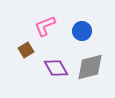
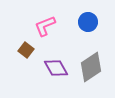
blue circle: moved 6 px right, 9 px up
brown square: rotated 21 degrees counterclockwise
gray diamond: moved 1 px right; rotated 20 degrees counterclockwise
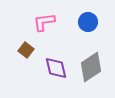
pink L-shape: moved 1 px left, 4 px up; rotated 15 degrees clockwise
purple diamond: rotated 15 degrees clockwise
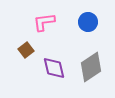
brown square: rotated 14 degrees clockwise
purple diamond: moved 2 px left
